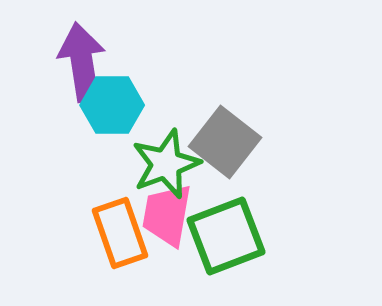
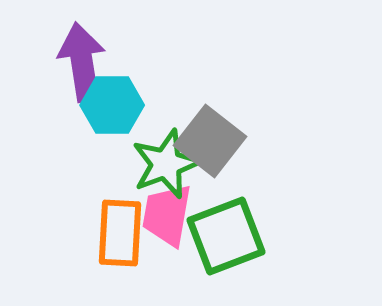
gray square: moved 15 px left, 1 px up
orange rectangle: rotated 22 degrees clockwise
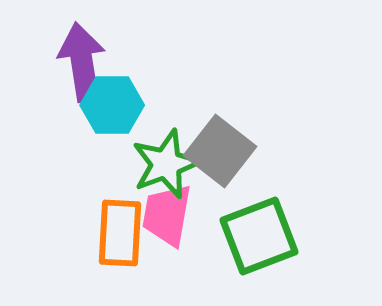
gray square: moved 10 px right, 10 px down
green square: moved 33 px right
